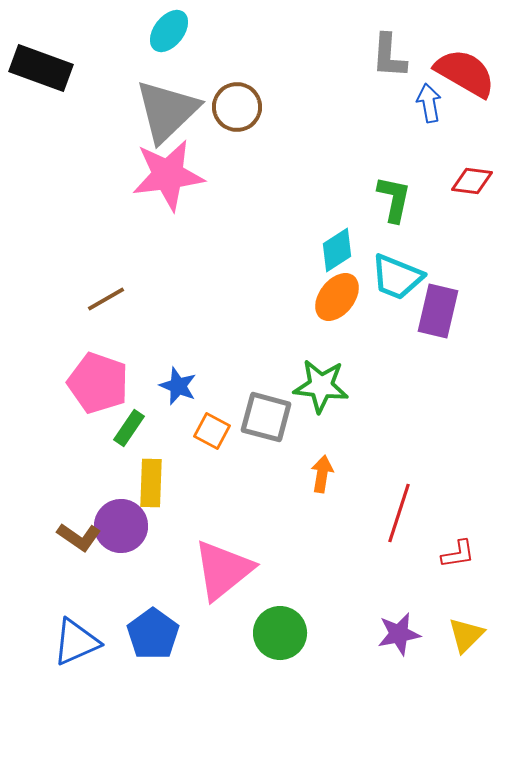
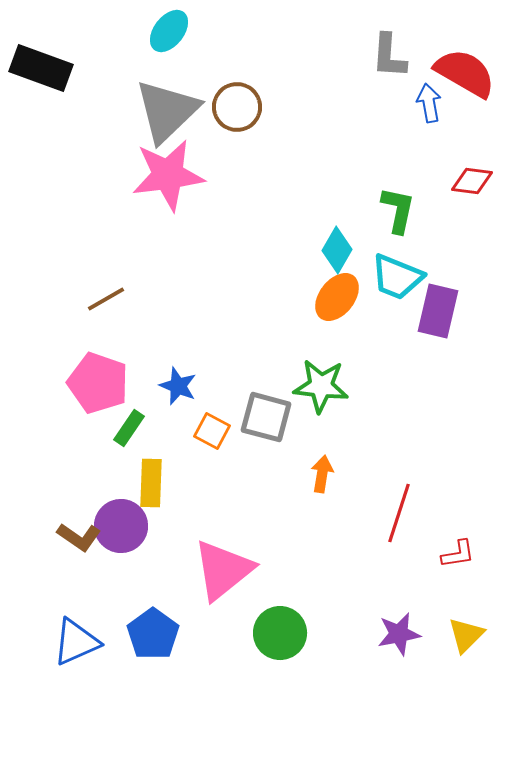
green L-shape: moved 4 px right, 11 px down
cyan diamond: rotated 27 degrees counterclockwise
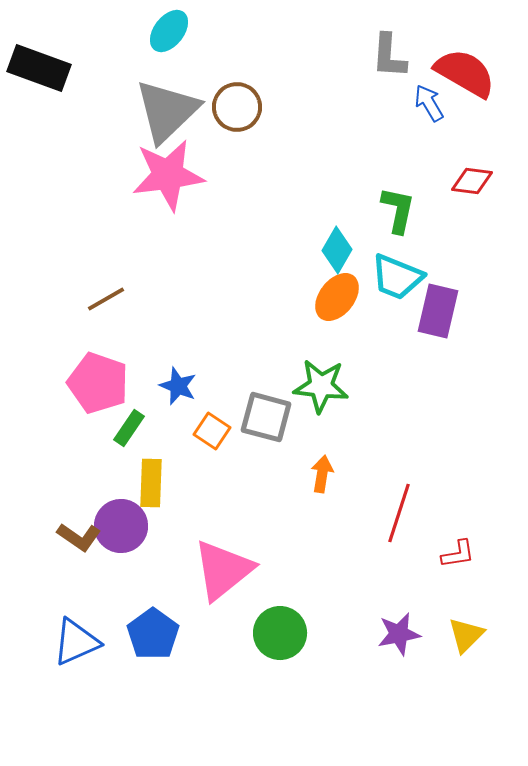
black rectangle: moved 2 px left
blue arrow: rotated 21 degrees counterclockwise
orange square: rotated 6 degrees clockwise
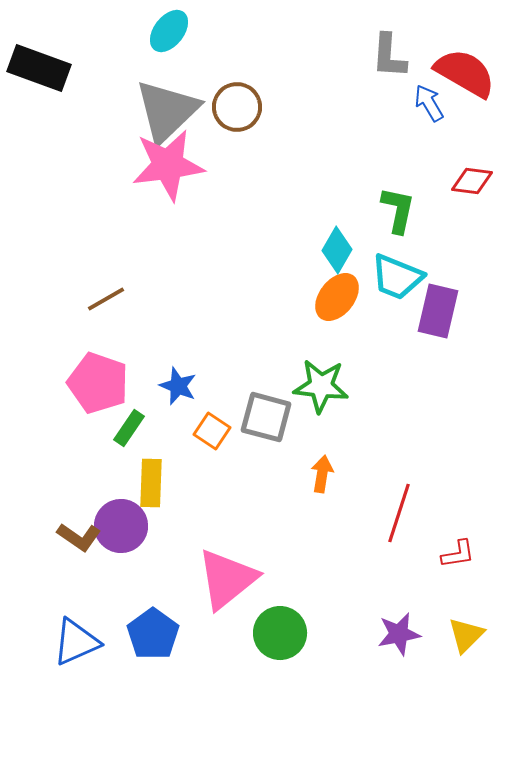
pink star: moved 10 px up
pink triangle: moved 4 px right, 9 px down
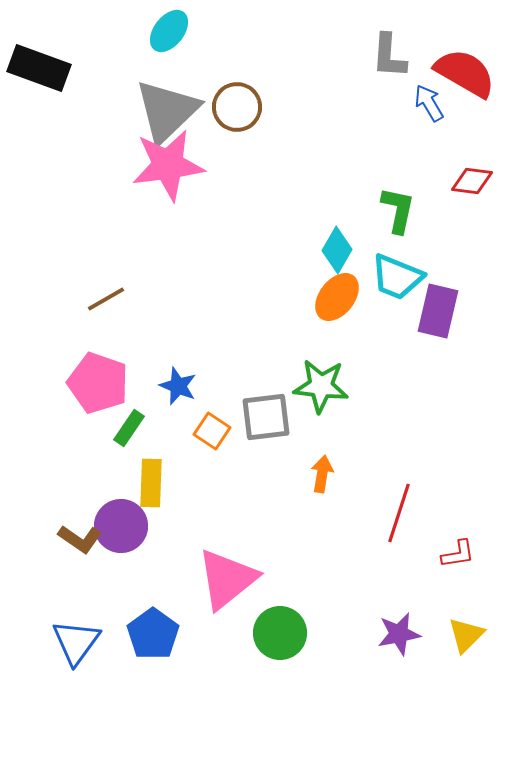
gray square: rotated 22 degrees counterclockwise
brown L-shape: moved 1 px right, 2 px down
blue triangle: rotated 30 degrees counterclockwise
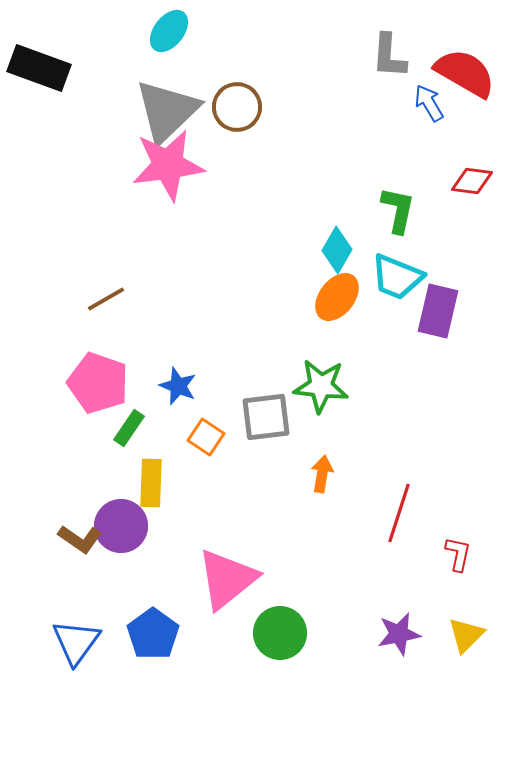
orange square: moved 6 px left, 6 px down
red L-shape: rotated 69 degrees counterclockwise
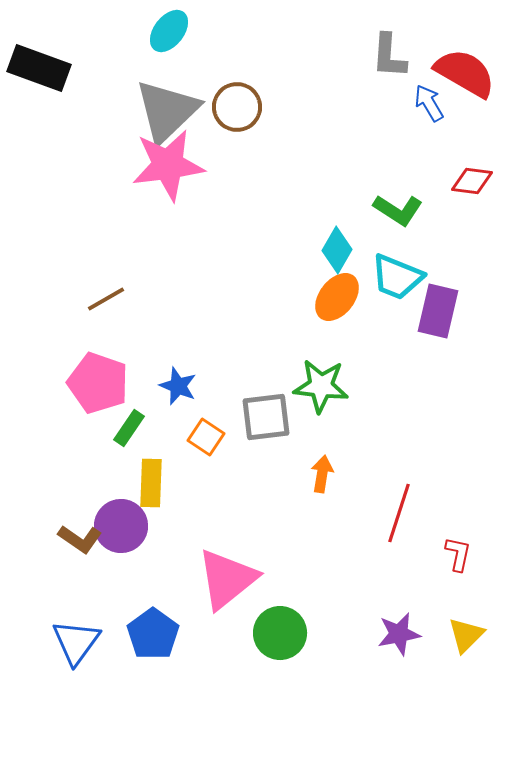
green L-shape: rotated 111 degrees clockwise
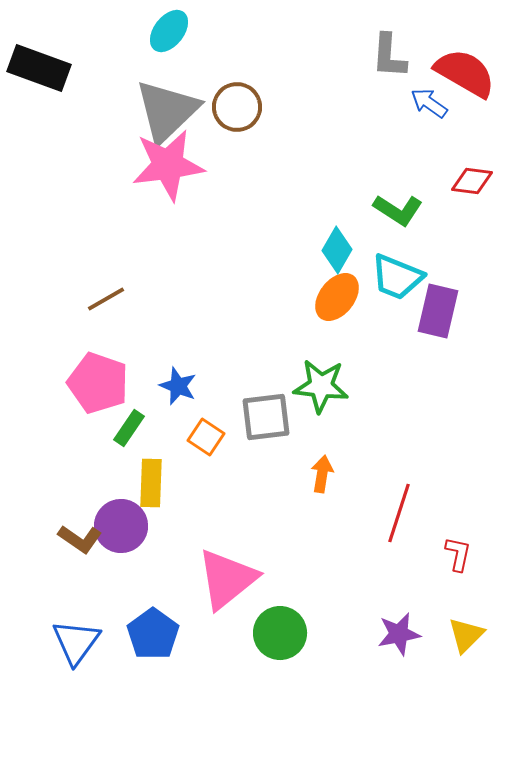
blue arrow: rotated 24 degrees counterclockwise
